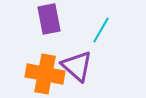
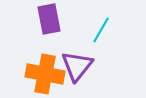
purple triangle: rotated 28 degrees clockwise
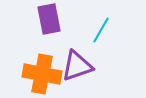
purple triangle: rotated 32 degrees clockwise
orange cross: moved 3 px left
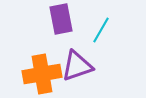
purple rectangle: moved 12 px right
orange cross: rotated 21 degrees counterclockwise
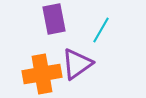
purple rectangle: moved 7 px left
purple triangle: moved 2 px up; rotated 16 degrees counterclockwise
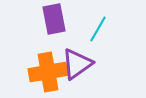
cyan line: moved 3 px left, 1 px up
orange cross: moved 6 px right, 2 px up
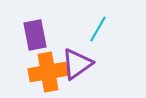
purple rectangle: moved 19 px left, 16 px down
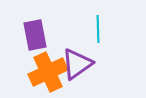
cyan line: rotated 32 degrees counterclockwise
orange cross: rotated 15 degrees counterclockwise
